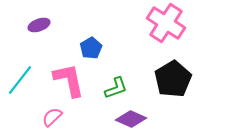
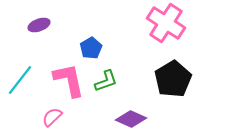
green L-shape: moved 10 px left, 7 px up
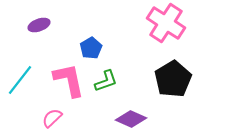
pink semicircle: moved 1 px down
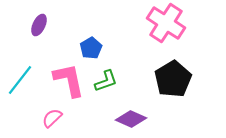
purple ellipse: rotated 45 degrees counterclockwise
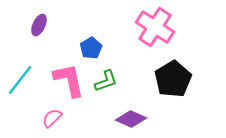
pink cross: moved 11 px left, 4 px down
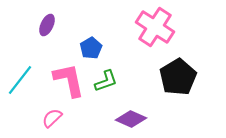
purple ellipse: moved 8 px right
black pentagon: moved 5 px right, 2 px up
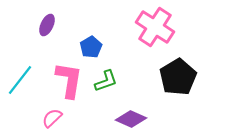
blue pentagon: moved 1 px up
pink L-shape: rotated 21 degrees clockwise
